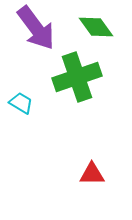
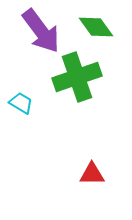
purple arrow: moved 5 px right, 3 px down
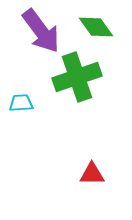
cyan trapezoid: rotated 35 degrees counterclockwise
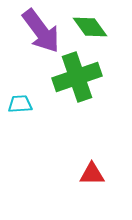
green diamond: moved 6 px left
cyan trapezoid: moved 1 px left, 1 px down
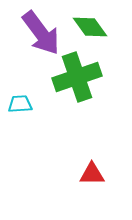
purple arrow: moved 2 px down
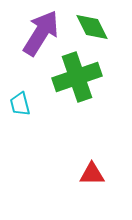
green diamond: moved 2 px right; rotated 9 degrees clockwise
purple arrow: rotated 111 degrees counterclockwise
cyan trapezoid: rotated 100 degrees counterclockwise
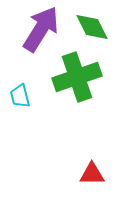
purple arrow: moved 4 px up
cyan trapezoid: moved 8 px up
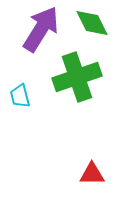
green diamond: moved 4 px up
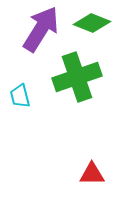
green diamond: rotated 42 degrees counterclockwise
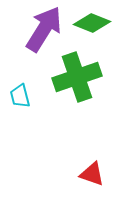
purple arrow: moved 3 px right
red triangle: rotated 20 degrees clockwise
